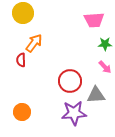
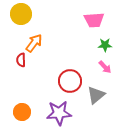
yellow circle: moved 2 px left, 1 px down
green star: moved 1 px down
gray triangle: rotated 36 degrees counterclockwise
purple star: moved 15 px left
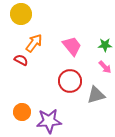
pink trapezoid: moved 22 px left, 26 px down; rotated 125 degrees counterclockwise
red semicircle: rotated 120 degrees clockwise
gray triangle: rotated 24 degrees clockwise
purple star: moved 10 px left, 8 px down
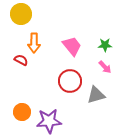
orange arrow: rotated 144 degrees clockwise
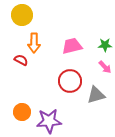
yellow circle: moved 1 px right, 1 px down
pink trapezoid: rotated 65 degrees counterclockwise
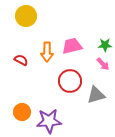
yellow circle: moved 4 px right, 1 px down
orange arrow: moved 13 px right, 9 px down
pink arrow: moved 2 px left, 3 px up
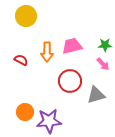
orange circle: moved 3 px right
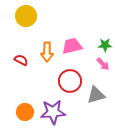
purple star: moved 4 px right, 9 px up
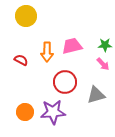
red circle: moved 5 px left, 1 px down
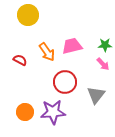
yellow circle: moved 2 px right, 1 px up
orange arrow: rotated 36 degrees counterclockwise
red semicircle: moved 1 px left
gray triangle: rotated 36 degrees counterclockwise
